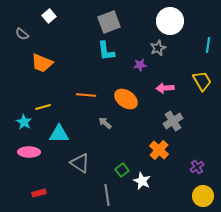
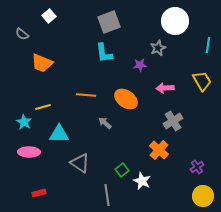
white circle: moved 5 px right
cyan L-shape: moved 2 px left, 2 px down
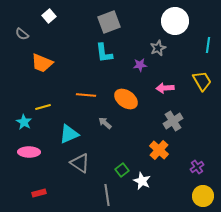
cyan triangle: moved 10 px right; rotated 25 degrees counterclockwise
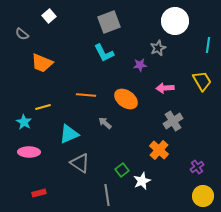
cyan L-shape: rotated 20 degrees counterclockwise
white star: rotated 24 degrees clockwise
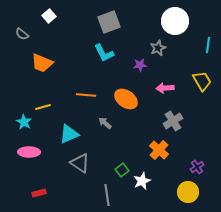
yellow circle: moved 15 px left, 4 px up
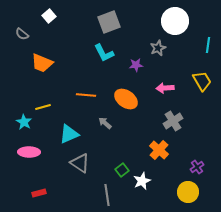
purple star: moved 4 px left
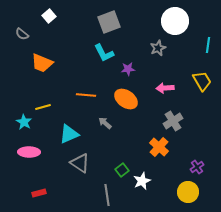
purple star: moved 8 px left, 4 px down
orange cross: moved 3 px up
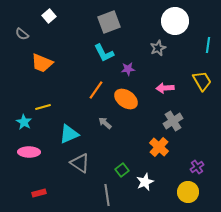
orange line: moved 10 px right, 5 px up; rotated 60 degrees counterclockwise
white star: moved 3 px right, 1 px down
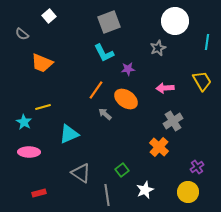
cyan line: moved 1 px left, 3 px up
gray arrow: moved 9 px up
gray triangle: moved 1 px right, 10 px down
white star: moved 8 px down
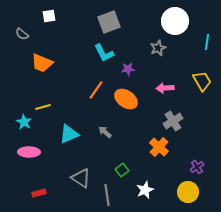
white square: rotated 32 degrees clockwise
gray arrow: moved 18 px down
gray triangle: moved 5 px down
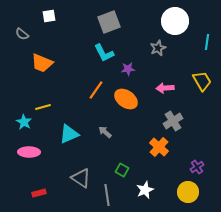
green square: rotated 24 degrees counterclockwise
